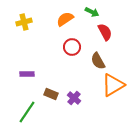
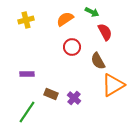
yellow cross: moved 2 px right, 2 px up
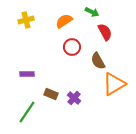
orange semicircle: moved 1 px left, 2 px down
orange triangle: moved 1 px right, 1 px up
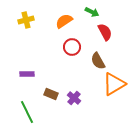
green line: rotated 60 degrees counterclockwise
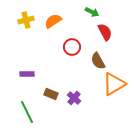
orange semicircle: moved 11 px left
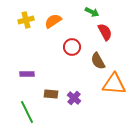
orange triangle: rotated 35 degrees clockwise
brown rectangle: rotated 16 degrees counterclockwise
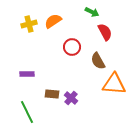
yellow cross: moved 3 px right, 4 px down
brown rectangle: moved 1 px right
purple cross: moved 3 px left
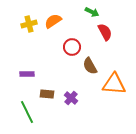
brown semicircle: moved 8 px left, 5 px down
brown rectangle: moved 5 px left
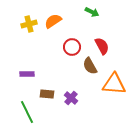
red semicircle: moved 3 px left, 14 px down
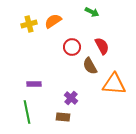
purple rectangle: moved 7 px right, 10 px down
brown rectangle: moved 16 px right, 23 px down
green line: rotated 15 degrees clockwise
